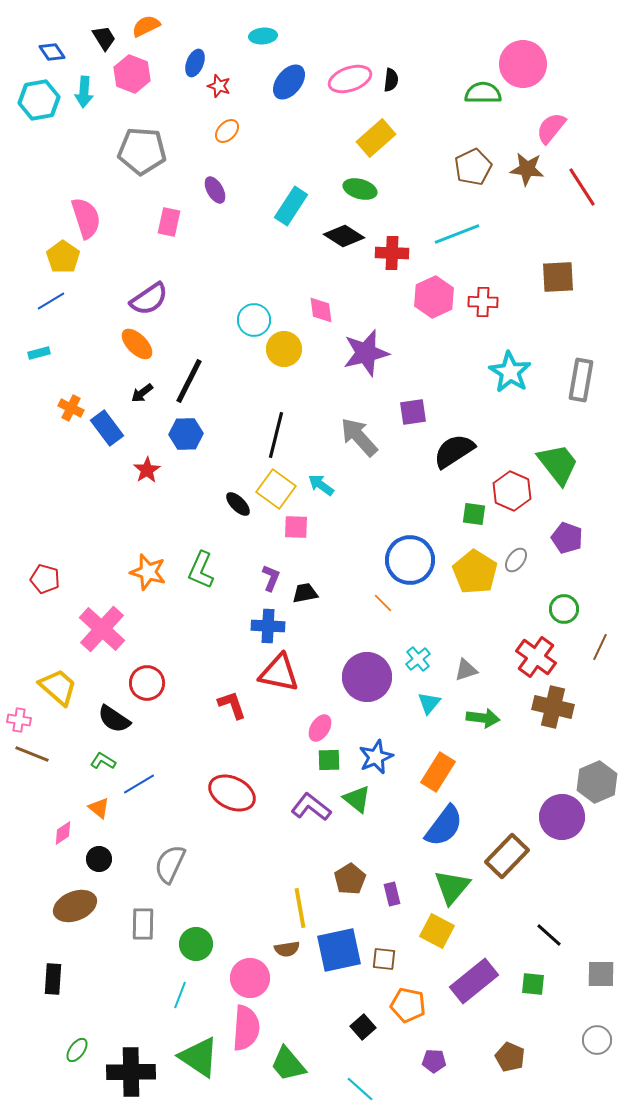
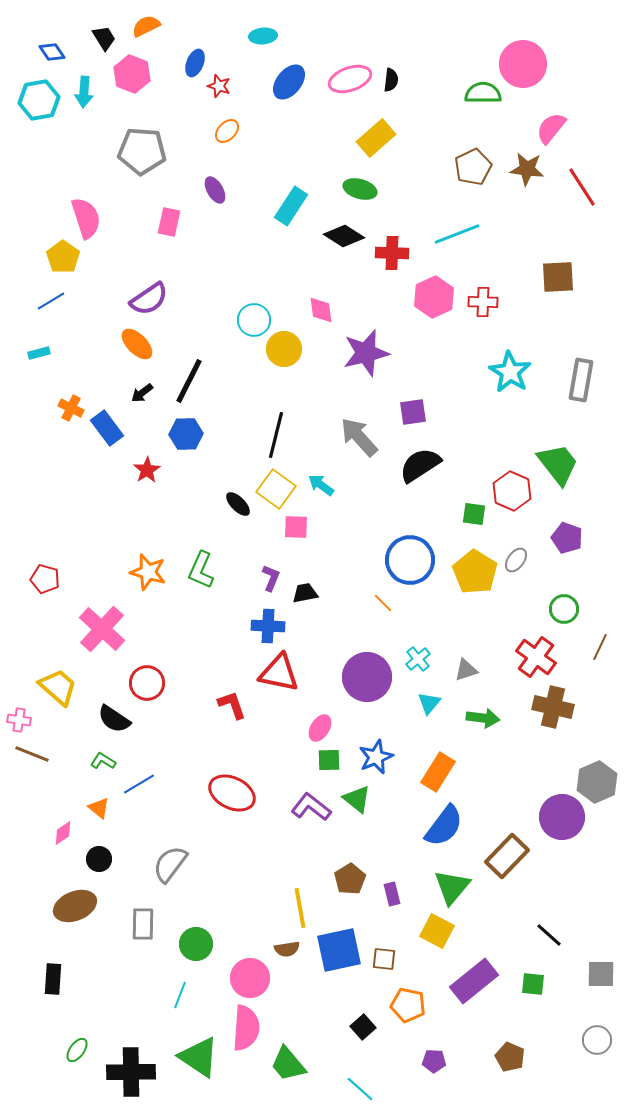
black semicircle at (454, 451): moved 34 px left, 14 px down
gray semicircle at (170, 864): rotated 12 degrees clockwise
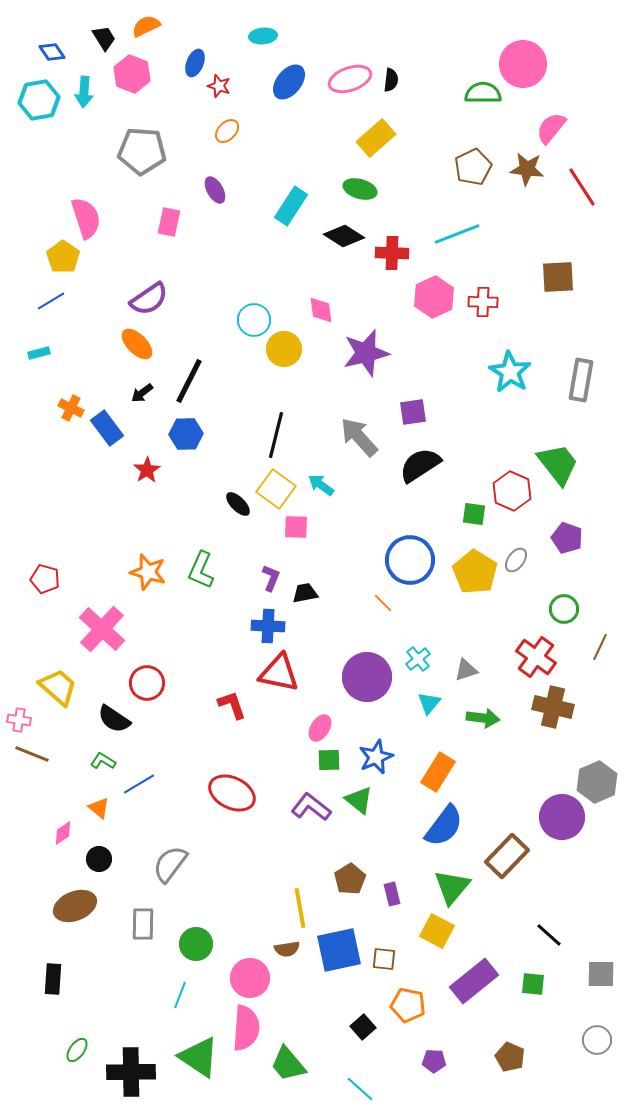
green triangle at (357, 799): moved 2 px right, 1 px down
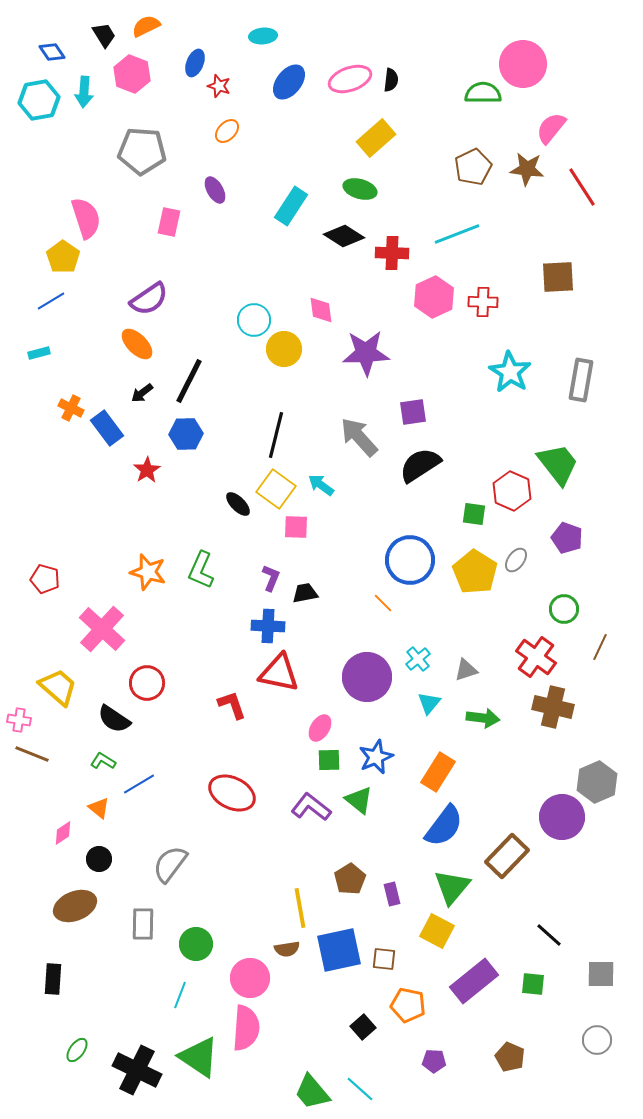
black trapezoid at (104, 38): moved 3 px up
purple star at (366, 353): rotated 12 degrees clockwise
green trapezoid at (288, 1064): moved 24 px right, 28 px down
black cross at (131, 1072): moved 6 px right, 2 px up; rotated 27 degrees clockwise
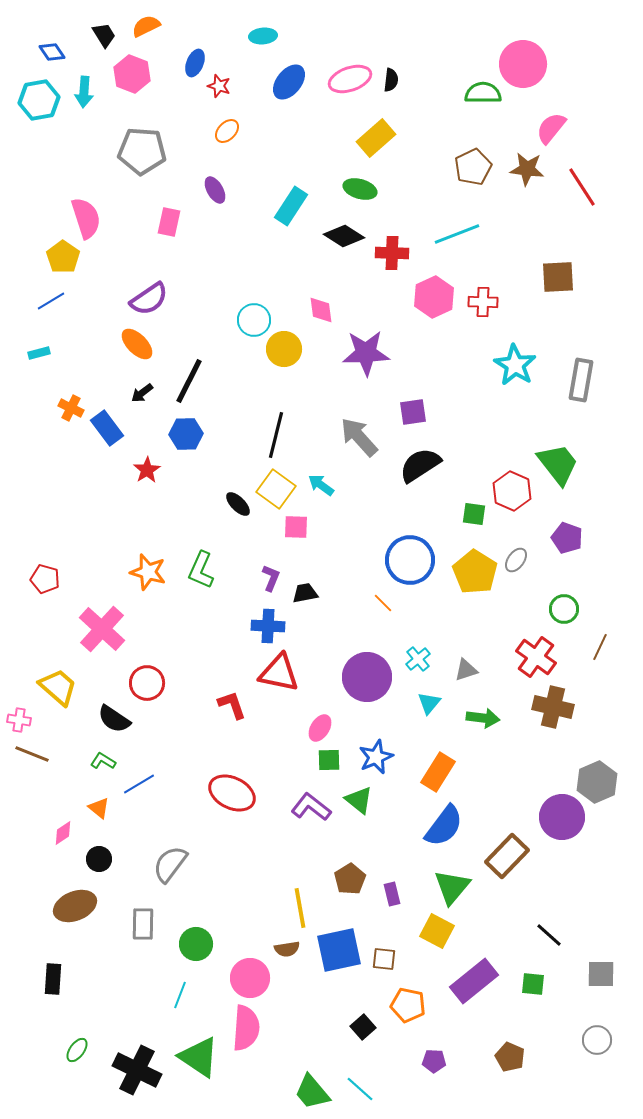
cyan star at (510, 372): moved 5 px right, 7 px up
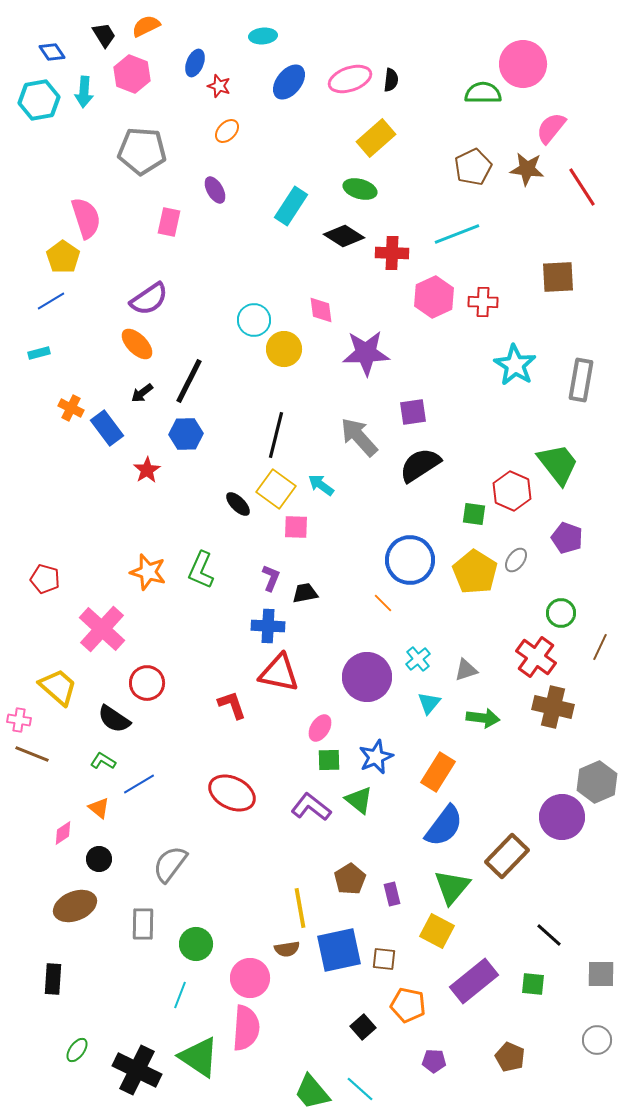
green circle at (564, 609): moved 3 px left, 4 px down
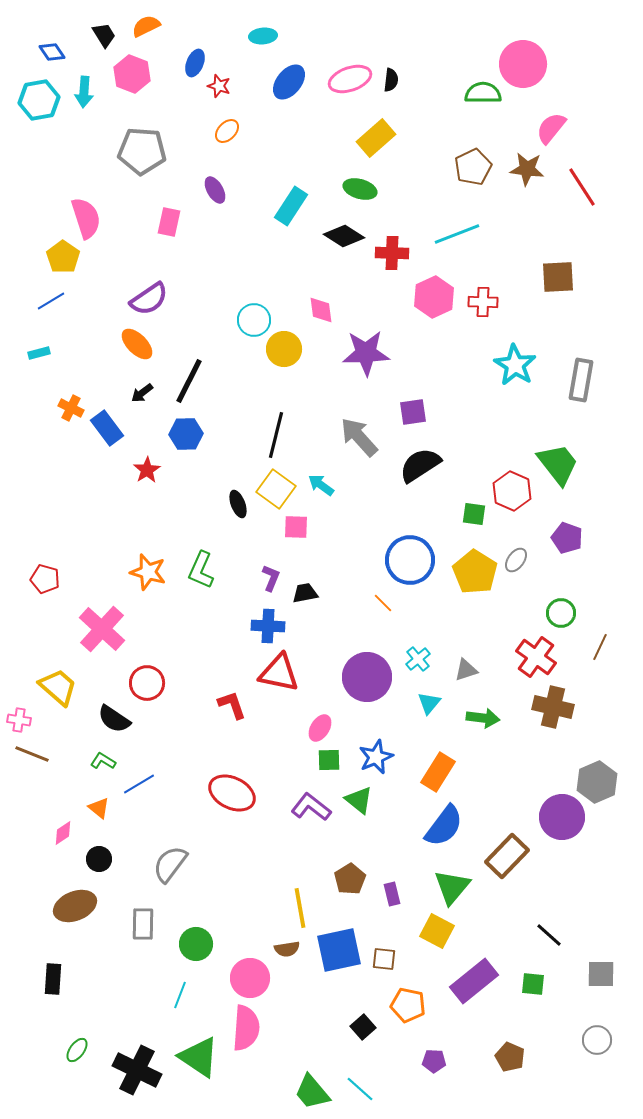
black ellipse at (238, 504): rotated 24 degrees clockwise
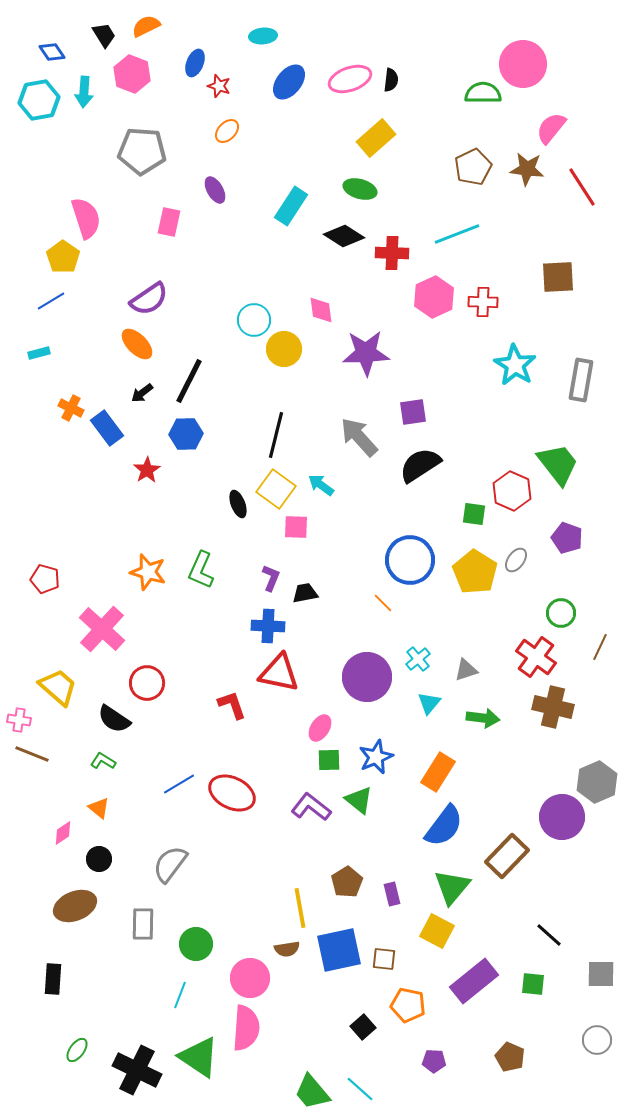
blue line at (139, 784): moved 40 px right
brown pentagon at (350, 879): moved 3 px left, 3 px down
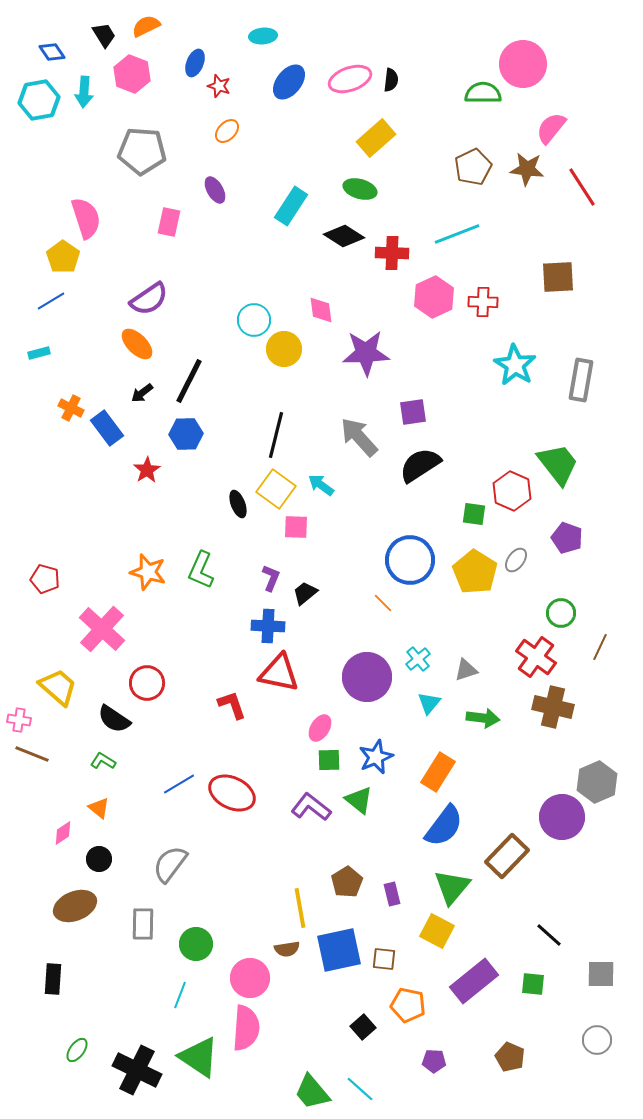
black trapezoid at (305, 593): rotated 28 degrees counterclockwise
